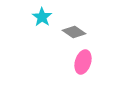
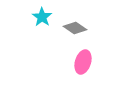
gray diamond: moved 1 px right, 4 px up
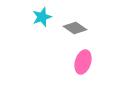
cyan star: rotated 18 degrees clockwise
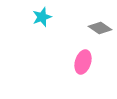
gray diamond: moved 25 px right
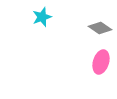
pink ellipse: moved 18 px right
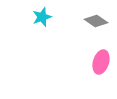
gray diamond: moved 4 px left, 7 px up
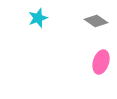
cyan star: moved 4 px left, 1 px down
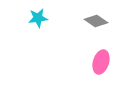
cyan star: rotated 12 degrees clockwise
